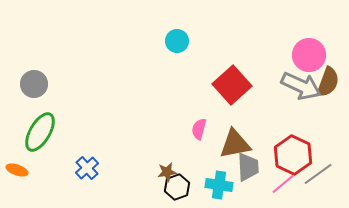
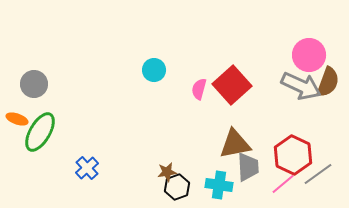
cyan circle: moved 23 px left, 29 px down
pink semicircle: moved 40 px up
orange ellipse: moved 51 px up
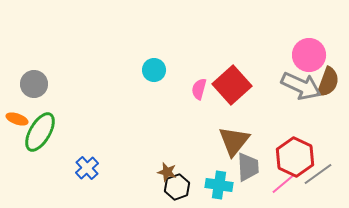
brown triangle: moved 1 px left, 3 px up; rotated 40 degrees counterclockwise
red hexagon: moved 2 px right, 2 px down
brown star: rotated 24 degrees clockwise
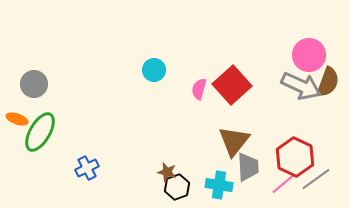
blue cross: rotated 15 degrees clockwise
gray line: moved 2 px left, 5 px down
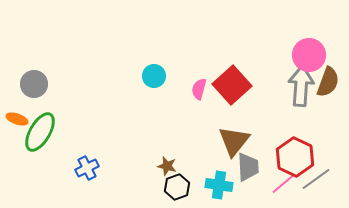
cyan circle: moved 6 px down
gray arrow: rotated 111 degrees counterclockwise
brown star: moved 6 px up
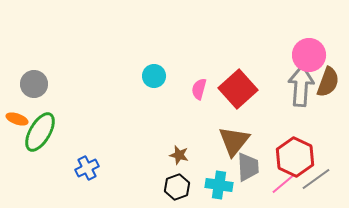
red square: moved 6 px right, 4 px down
brown star: moved 12 px right, 11 px up
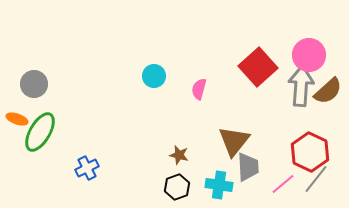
brown semicircle: moved 9 px down; rotated 28 degrees clockwise
red square: moved 20 px right, 22 px up
red hexagon: moved 15 px right, 5 px up
gray line: rotated 16 degrees counterclockwise
